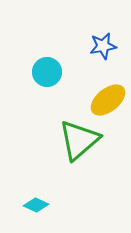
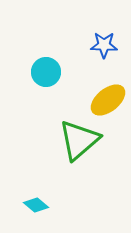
blue star: moved 1 px right, 1 px up; rotated 12 degrees clockwise
cyan circle: moved 1 px left
cyan diamond: rotated 15 degrees clockwise
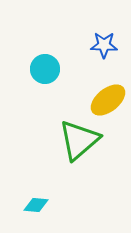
cyan circle: moved 1 px left, 3 px up
cyan diamond: rotated 35 degrees counterclockwise
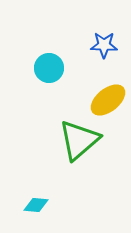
cyan circle: moved 4 px right, 1 px up
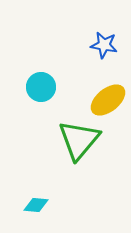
blue star: rotated 8 degrees clockwise
cyan circle: moved 8 px left, 19 px down
green triangle: rotated 9 degrees counterclockwise
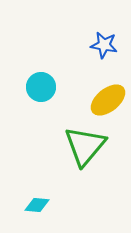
green triangle: moved 6 px right, 6 px down
cyan diamond: moved 1 px right
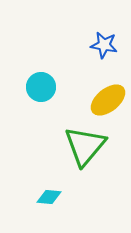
cyan diamond: moved 12 px right, 8 px up
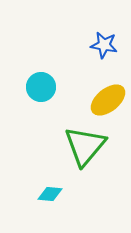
cyan diamond: moved 1 px right, 3 px up
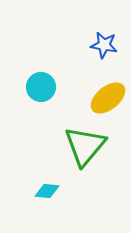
yellow ellipse: moved 2 px up
cyan diamond: moved 3 px left, 3 px up
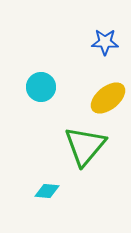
blue star: moved 1 px right, 3 px up; rotated 8 degrees counterclockwise
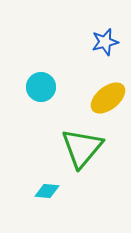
blue star: rotated 16 degrees counterclockwise
green triangle: moved 3 px left, 2 px down
